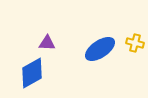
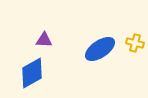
purple triangle: moved 3 px left, 3 px up
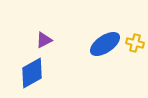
purple triangle: rotated 30 degrees counterclockwise
blue ellipse: moved 5 px right, 5 px up
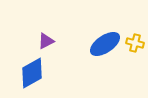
purple triangle: moved 2 px right, 1 px down
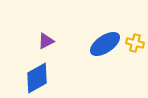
blue diamond: moved 5 px right, 5 px down
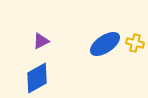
purple triangle: moved 5 px left
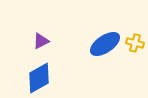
blue diamond: moved 2 px right
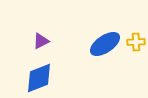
yellow cross: moved 1 px right, 1 px up; rotated 18 degrees counterclockwise
blue diamond: rotated 8 degrees clockwise
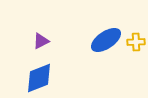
blue ellipse: moved 1 px right, 4 px up
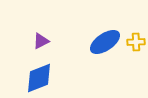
blue ellipse: moved 1 px left, 2 px down
